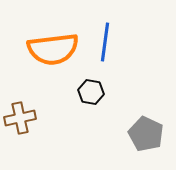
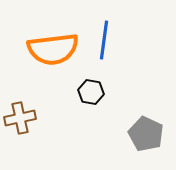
blue line: moved 1 px left, 2 px up
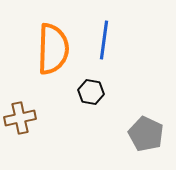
orange semicircle: rotated 81 degrees counterclockwise
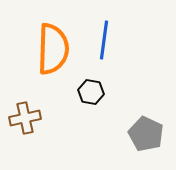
brown cross: moved 5 px right
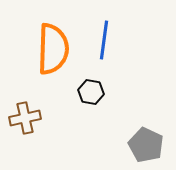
gray pentagon: moved 11 px down
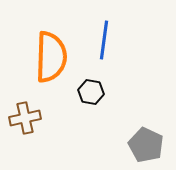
orange semicircle: moved 2 px left, 8 px down
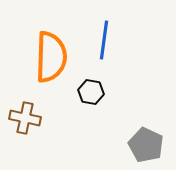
brown cross: rotated 24 degrees clockwise
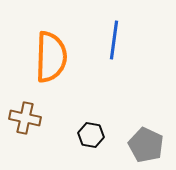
blue line: moved 10 px right
black hexagon: moved 43 px down
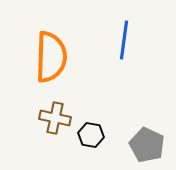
blue line: moved 10 px right
brown cross: moved 30 px right
gray pentagon: moved 1 px right
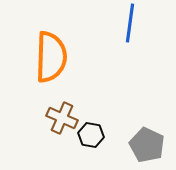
blue line: moved 6 px right, 17 px up
brown cross: moved 7 px right; rotated 12 degrees clockwise
